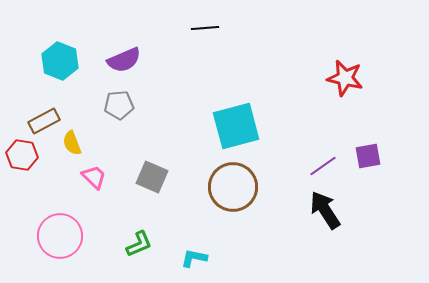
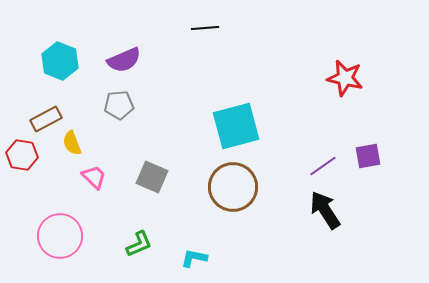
brown rectangle: moved 2 px right, 2 px up
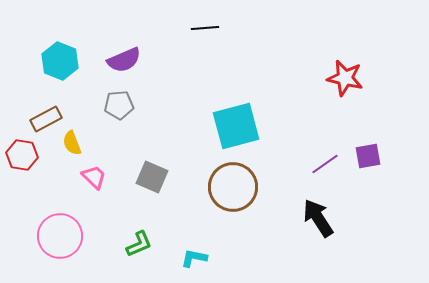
purple line: moved 2 px right, 2 px up
black arrow: moved 7 px left, 8 px down
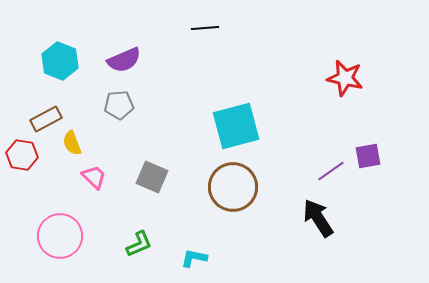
purple line: moved 6 px right, 7 px down
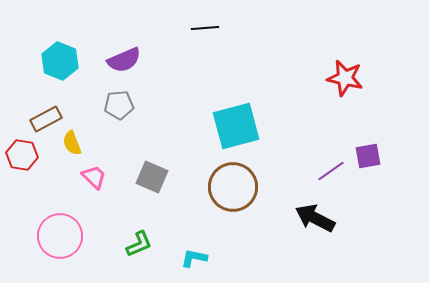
black arrow: moved 3 px left; rotated 30 degrees counterclockwise
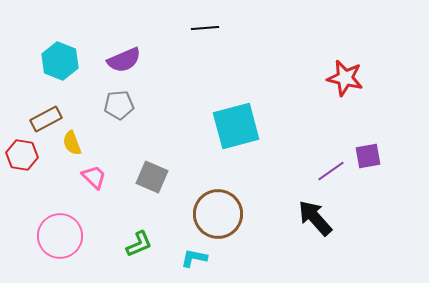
brown circle: moved 15 px left, 27 px down
black arrow: rotated 21 degrees clockwise
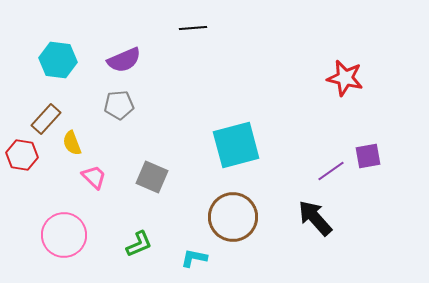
black line: moved 12 px left
cyan hexagon: moved 2 px left, 1 px up; rotated 15 degrees counterclockwise
brown rectangle: rotated 20 degrees counterclockwise
cyan square: moved 19 px down
brown circle: moved 15 px right, 3 px down
pink circle: moved 4 px right, 1 px up
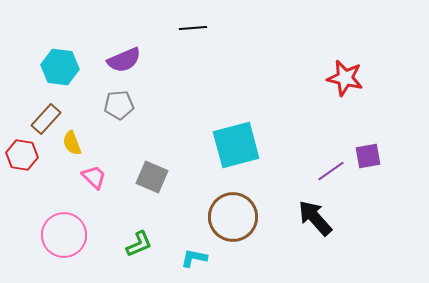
cyan hexagon: moved 2 px right, 7 px down
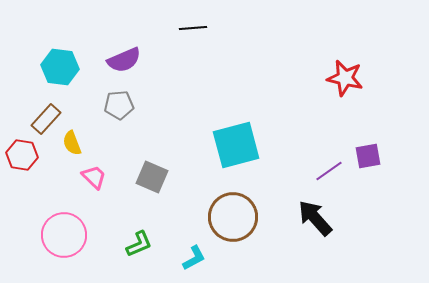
purple line: moved 2 px left
cyan L-shape: rotated 140 degrees clockwise
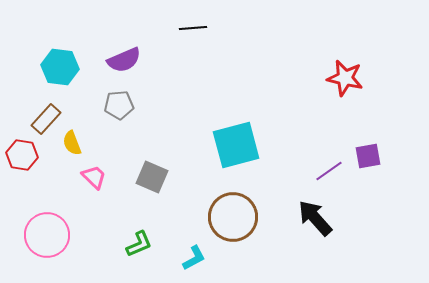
pink circle: moved 17 px left
